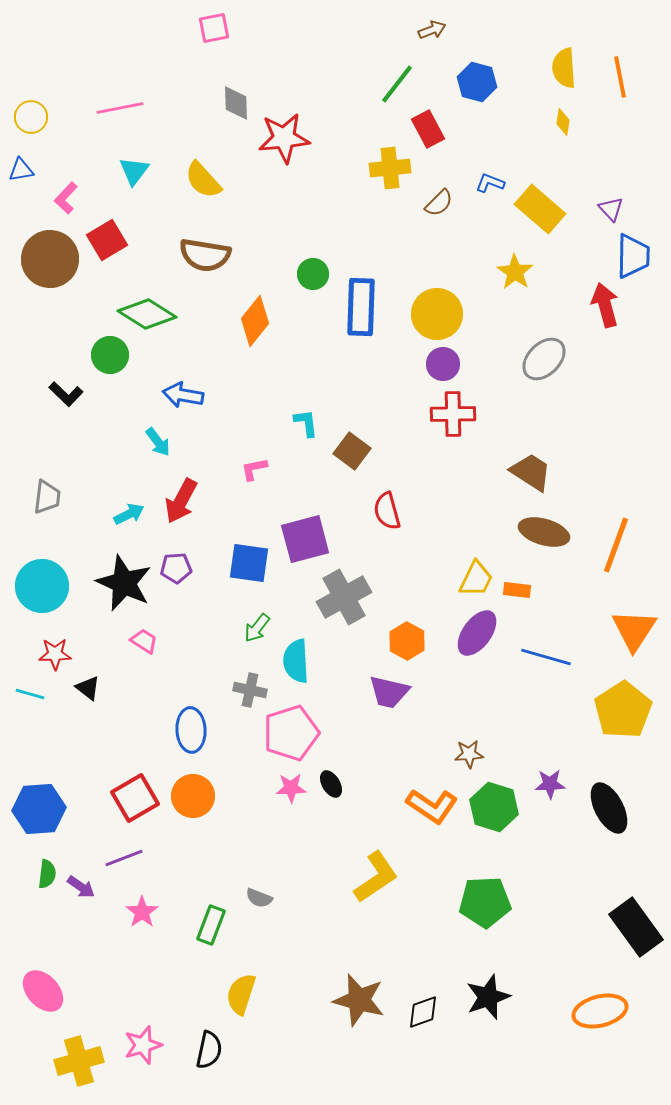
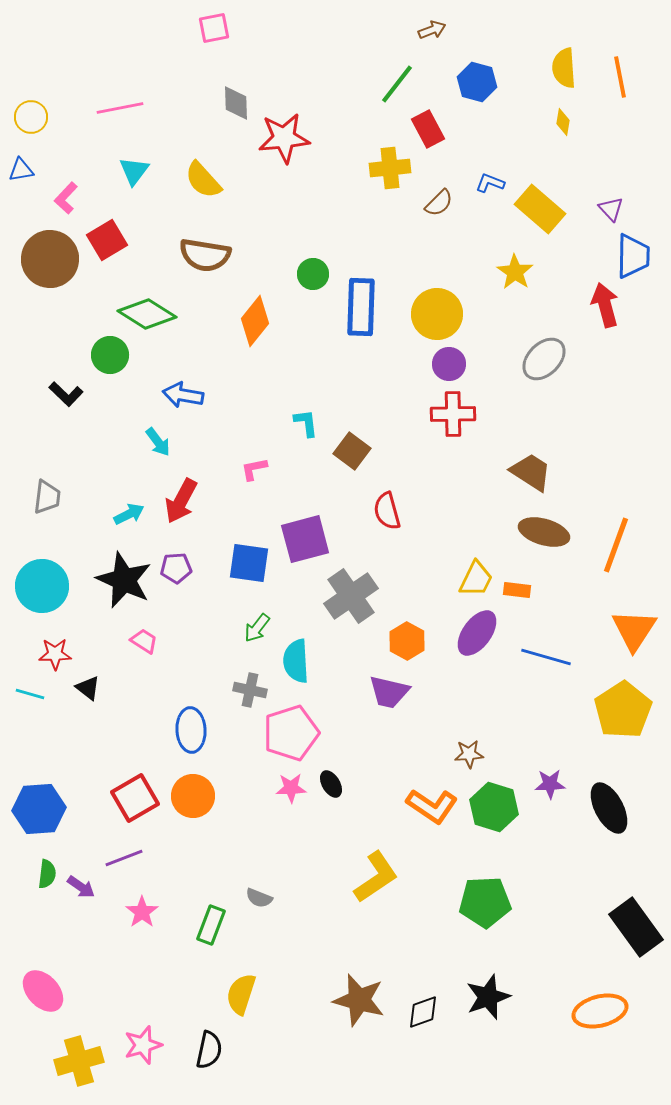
purple circle at (443, 364): moved 6 px right
black star at (124, 583): moved 3 px up
gray cross at (344, 597): moved 7 px right, 1 px up; rotated 6 degrees counterclockwise
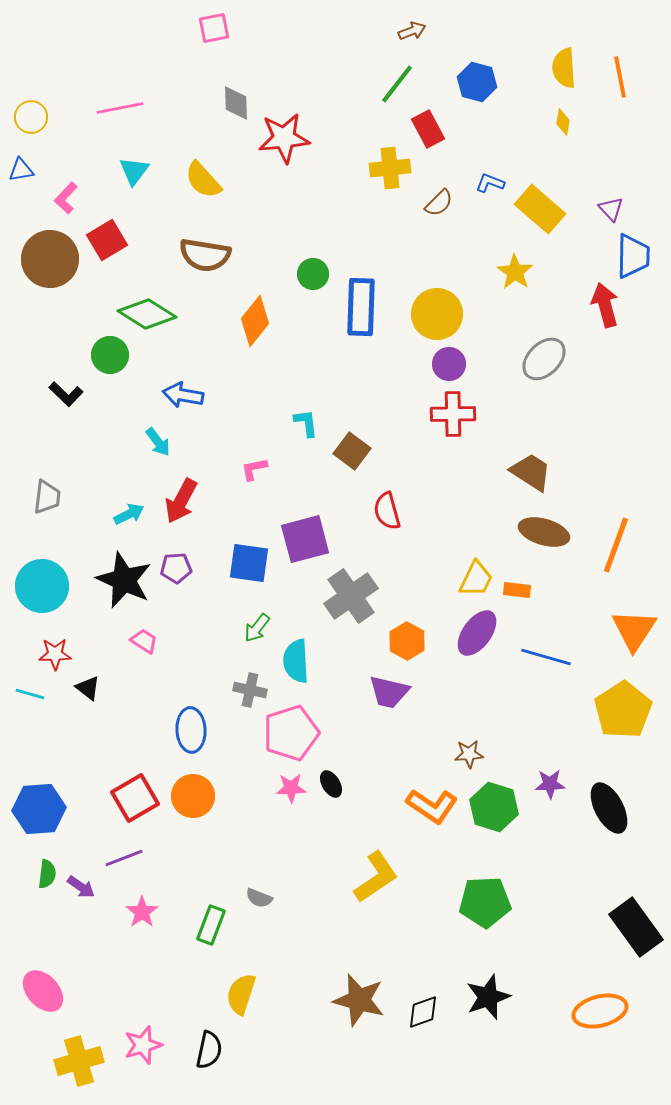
brown arrow at (432, 30): moved 20 px left, 1 px down
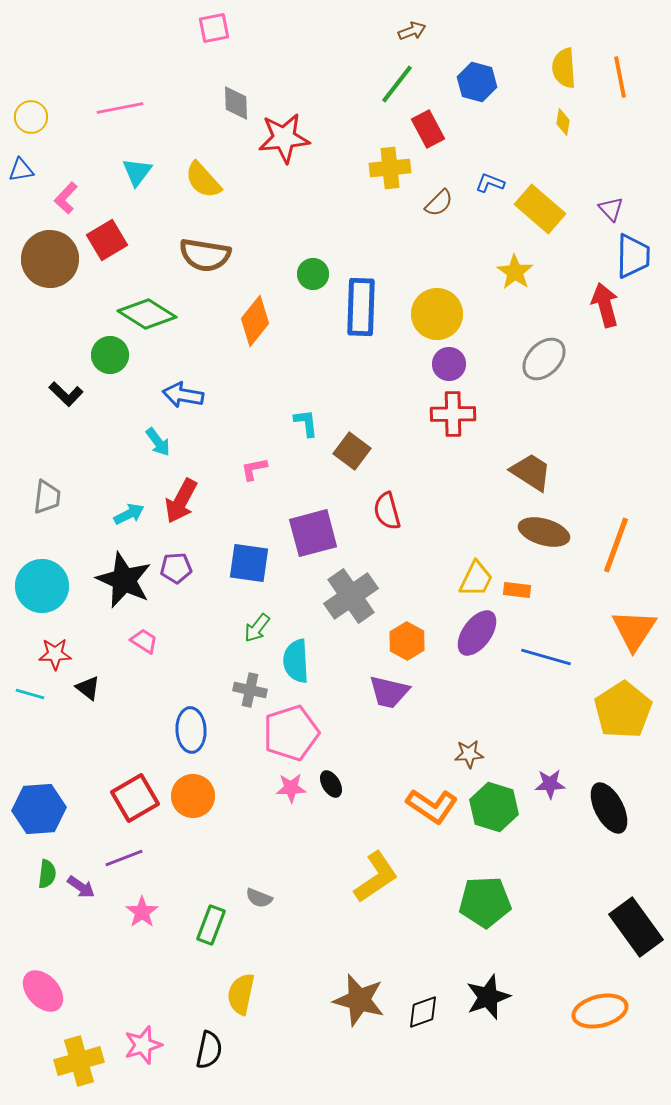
cyan triangle at (134, 171): moved 3 px right, 1 px down
purple square at (305, 539): moved 8 px right, 6 px up
yellow semicircle at (241, 994): rotated 6 degrees counterclockwise
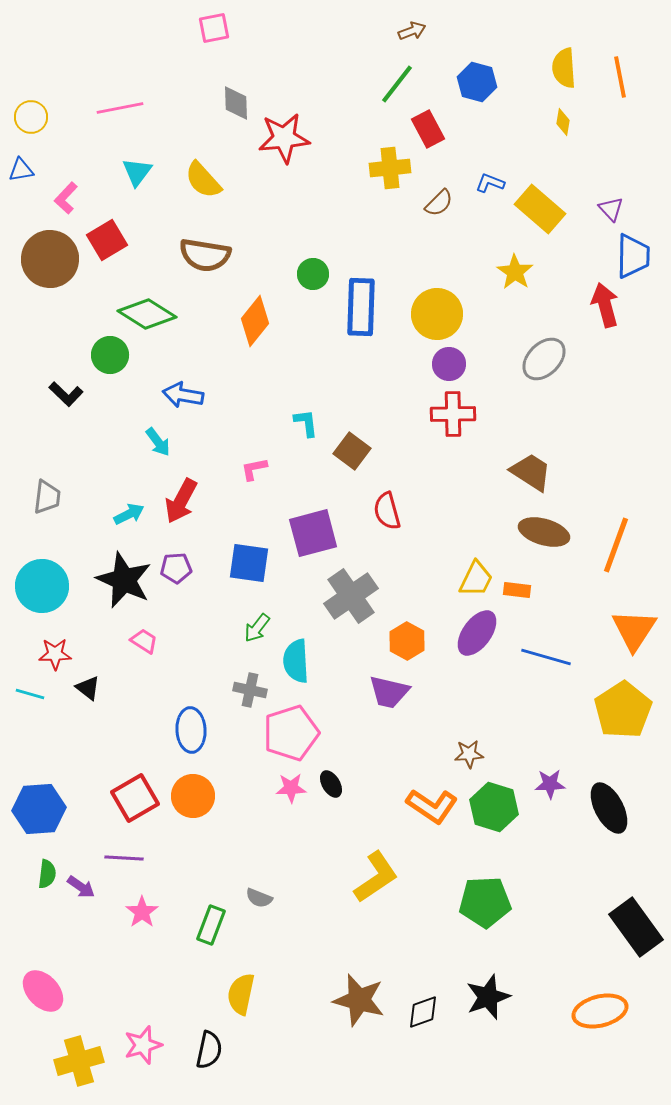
purple line at (124, 858): rotated 24 degrees clockwise
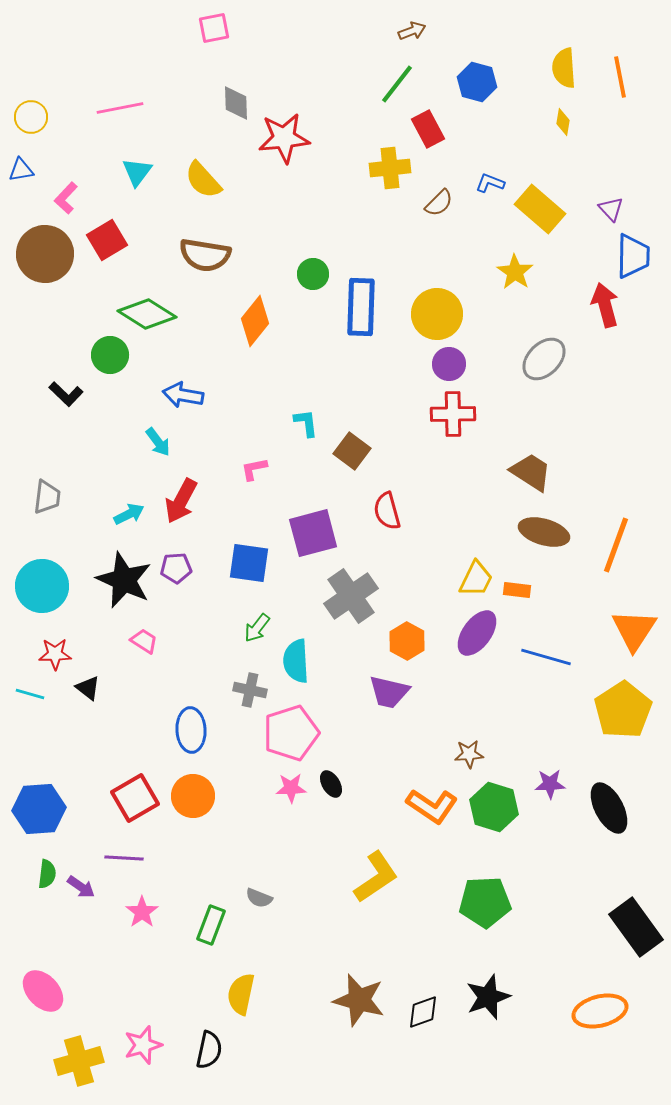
brown circle at (50, 259): moved 5 px left, 5 px up
